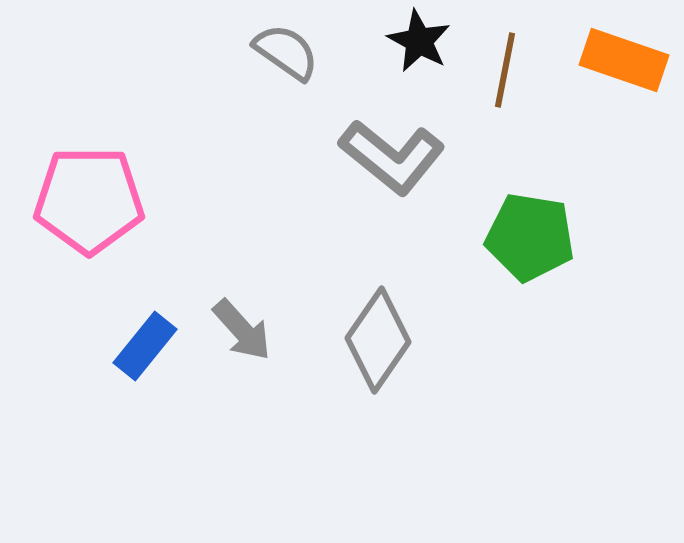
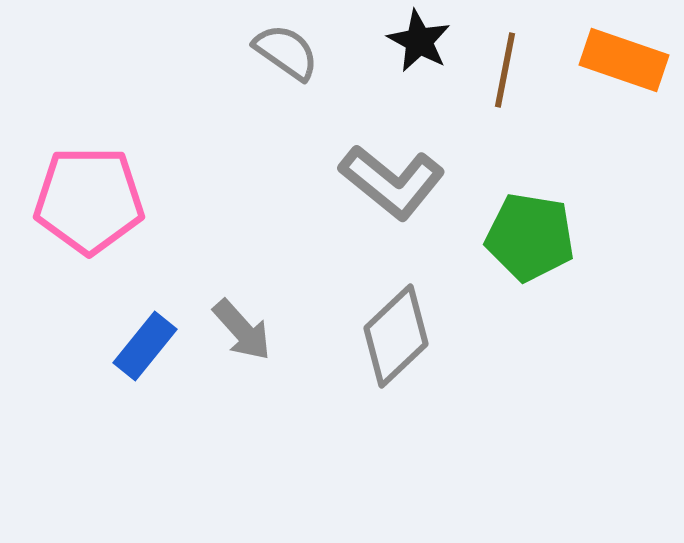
gray L-shape: moved 25 px down
gray diamond: moved 18 px right, 4 px up; rotated 12 degrees clockwise
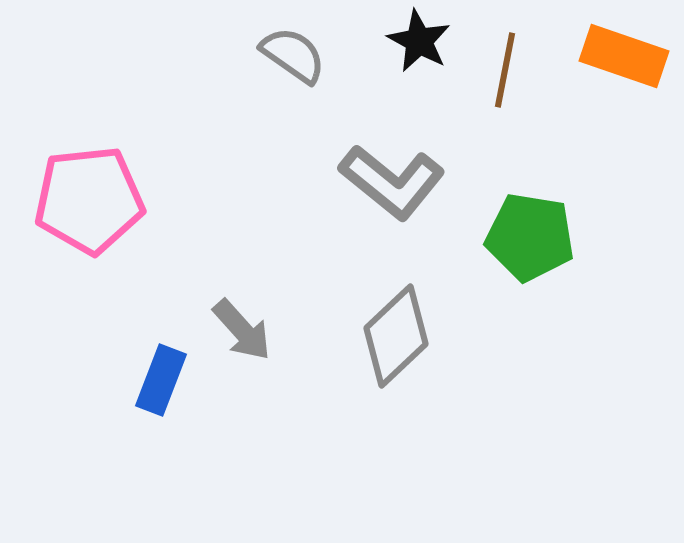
gray semicircle: moved 7 px right, 3 px down
orange rectangle: moved 4 px up
pink pentagon: rotated 6 degrees counterclockwise
blue rectangle: moved 16 px right, 34 px down; rotated 18 degrees counterclockwise
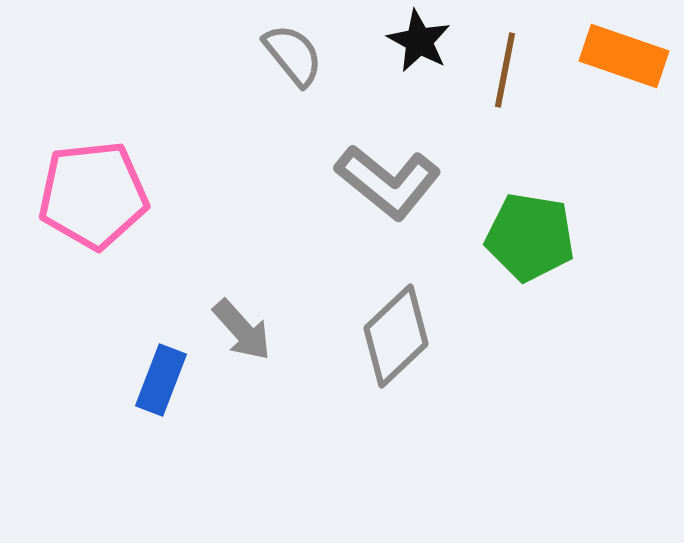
gray semicircle: rotated 16 degrees clockwise
gray L-shape: moved 4 px left
pink pentagon: moved 4 px right, 5 px up
